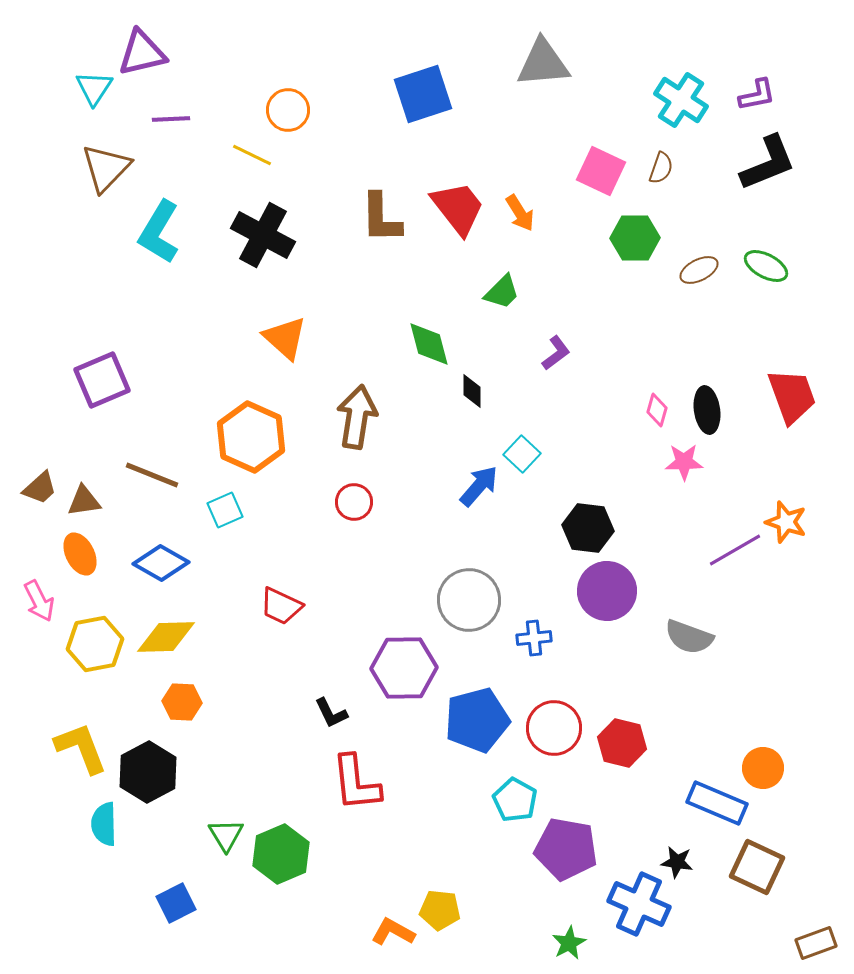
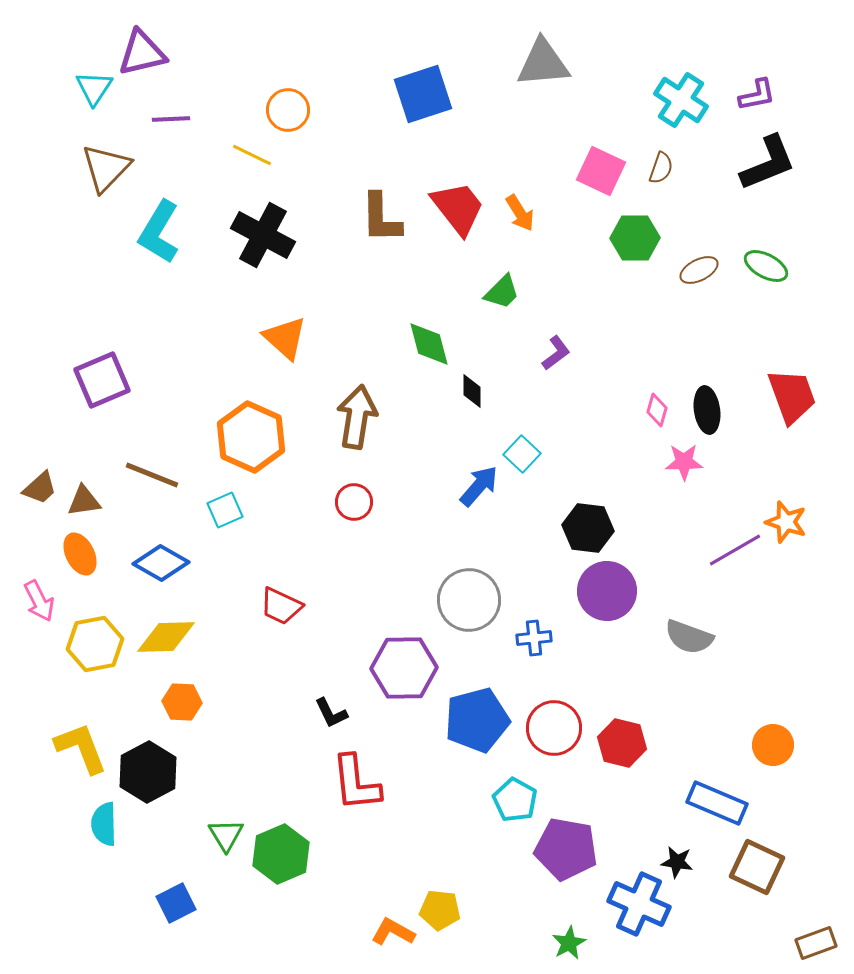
orange circle at (763, 768): moved 10 px right, 23 px up
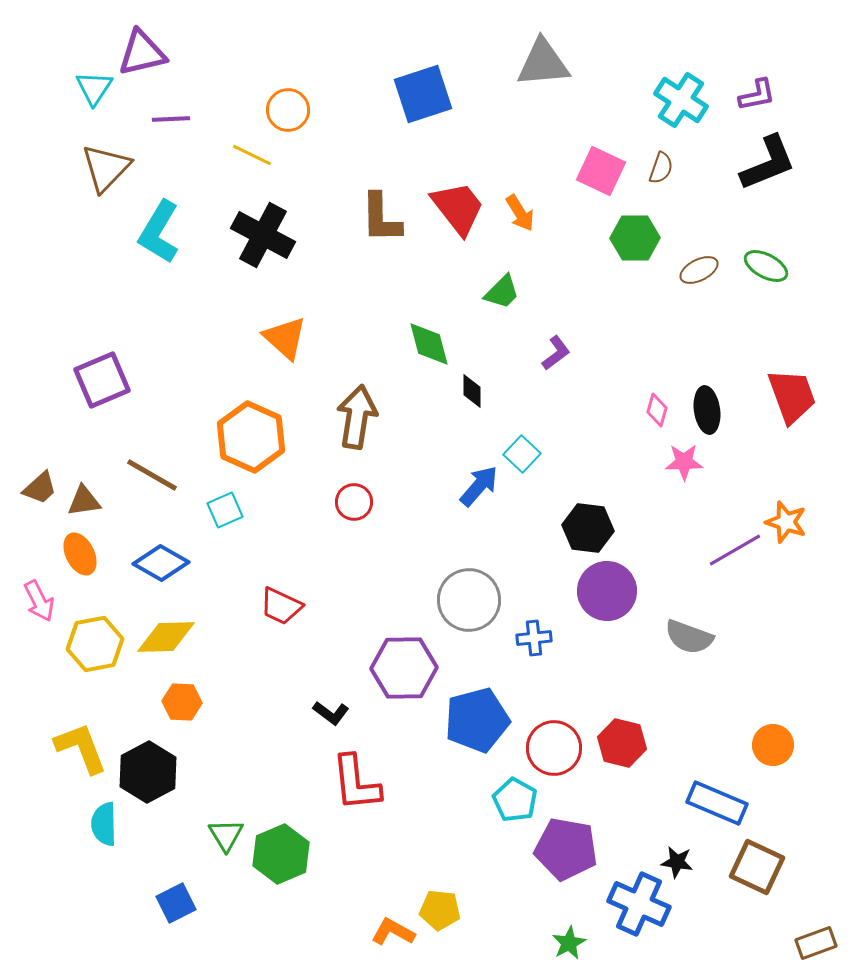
brown line at (152, 475): rotated 8 degrees clockwise
black L-shape at (331, 713): rotated 27 degrees counterclockwise
red circle at (554, 728): moved 20 px down
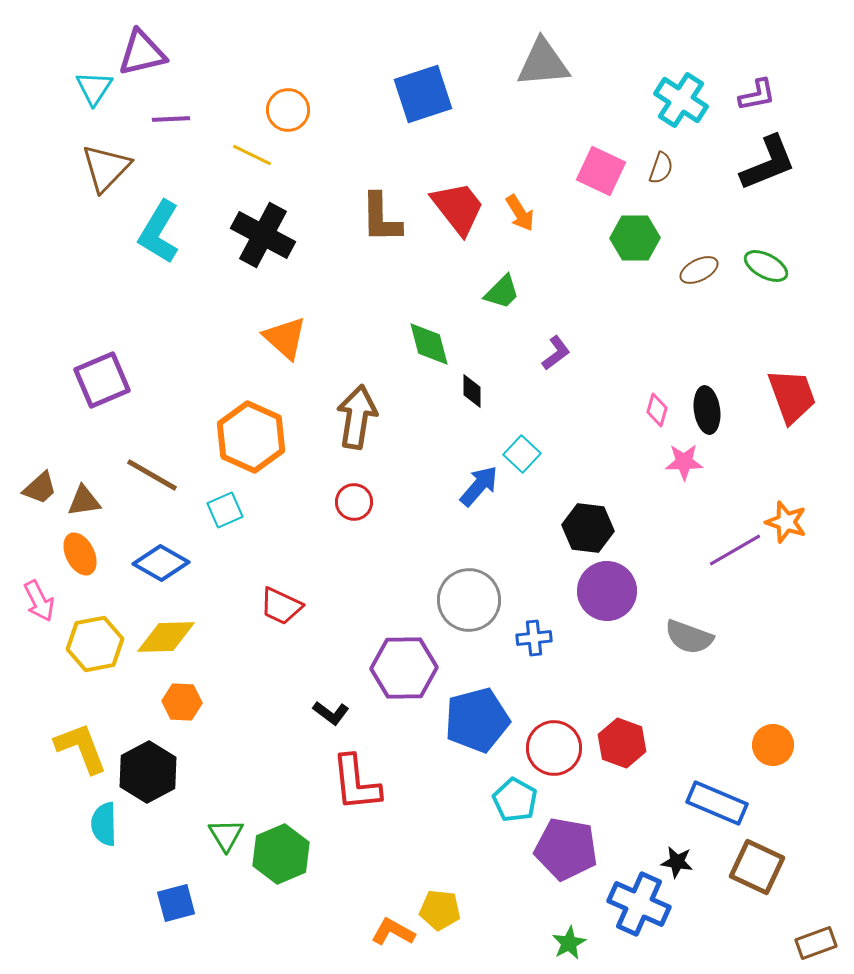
red hexagon at (622, 743): rotated 6 degrees clockwise
blue square at (176, 903): rotated 12 degrees clockwise
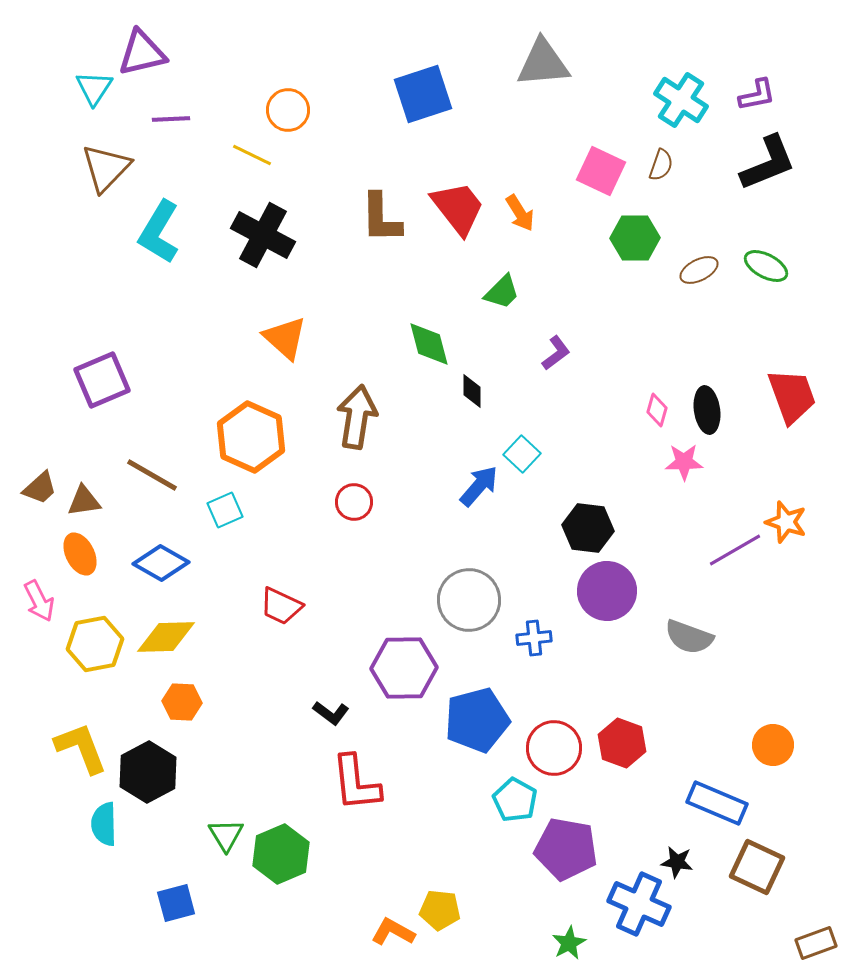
brown semicircle at (661, 168): moved 3 px up
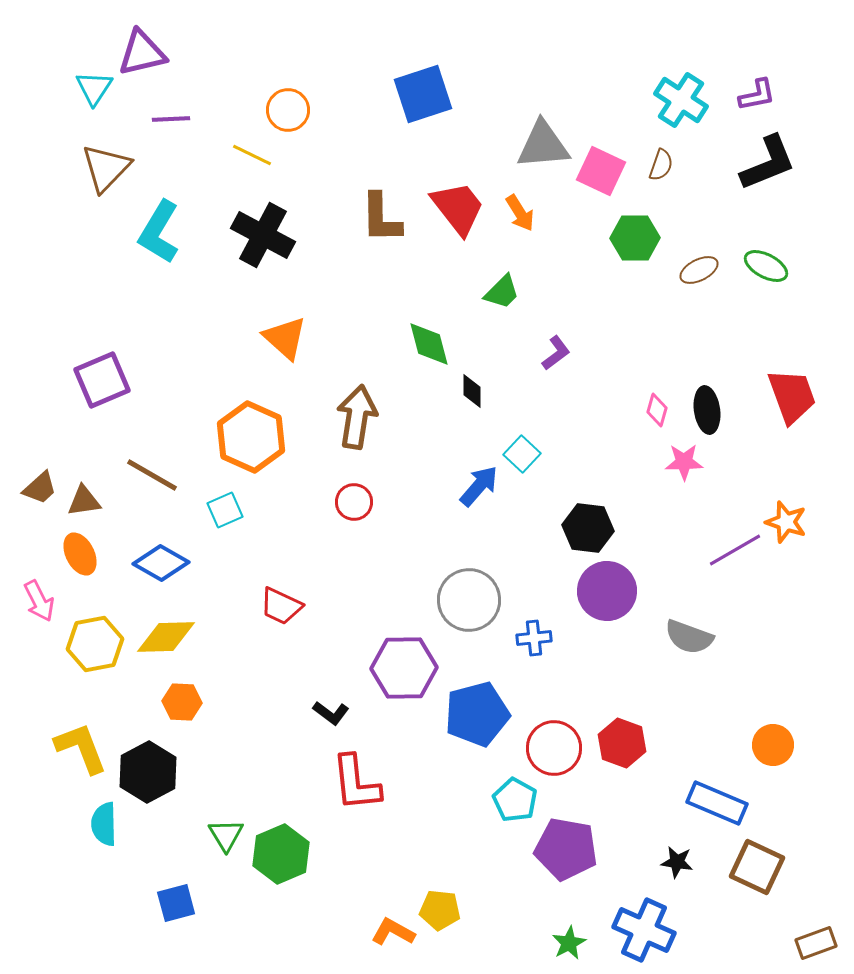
gray triangle at (543, 63): moved 82 px down
blue pentagon at (477, 720): moved 6 px up
blue cross at (639, 904): moved 5 px right, 26 px down
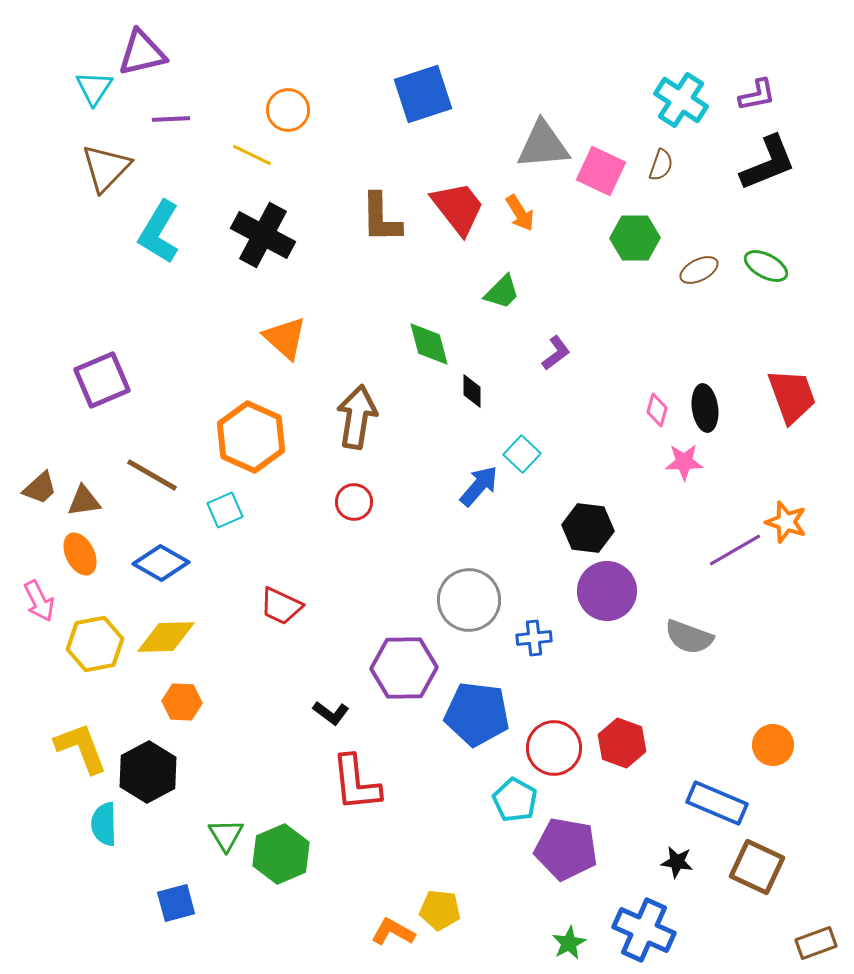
black ellipse at (707, 410): moved 2 px left, 2 px up
blue pentagon at (477, 714): rotated 22 degrees clockwise
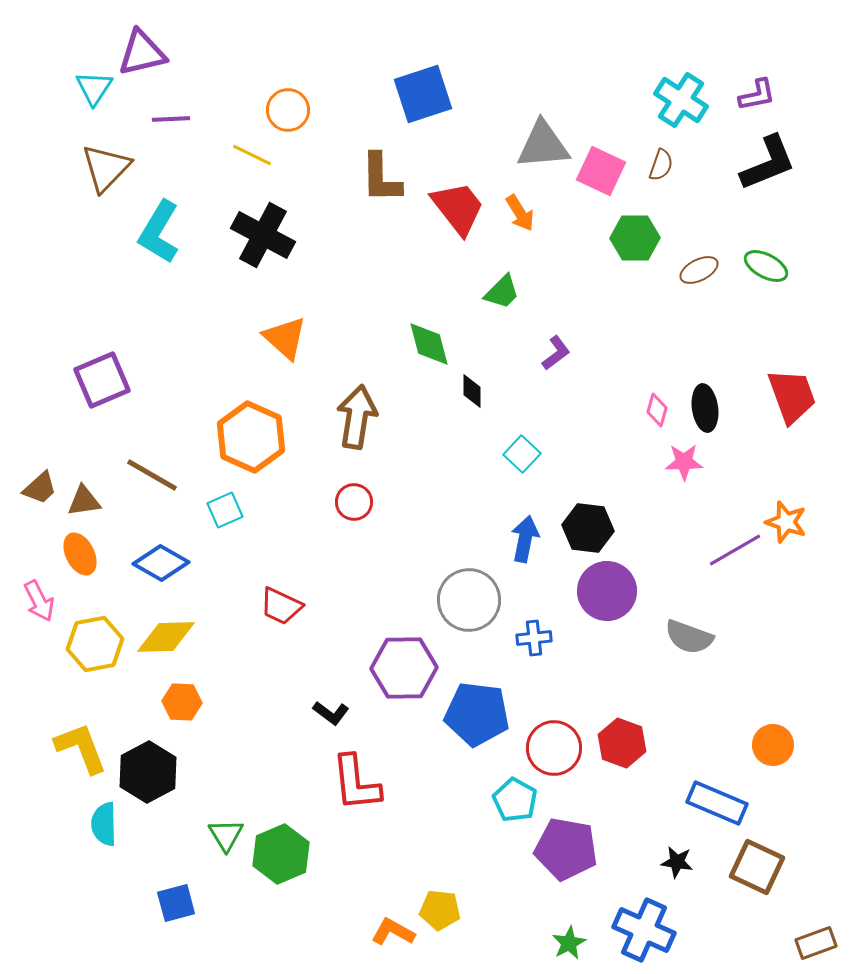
brown L-shape at (381, 218): moved 40 px up
blue arrow at (479, 486): moved 46 px right, 53 px down; rotated 30 degrees counterclockwise
